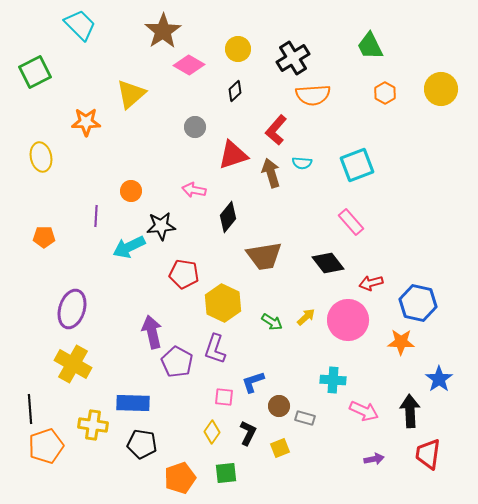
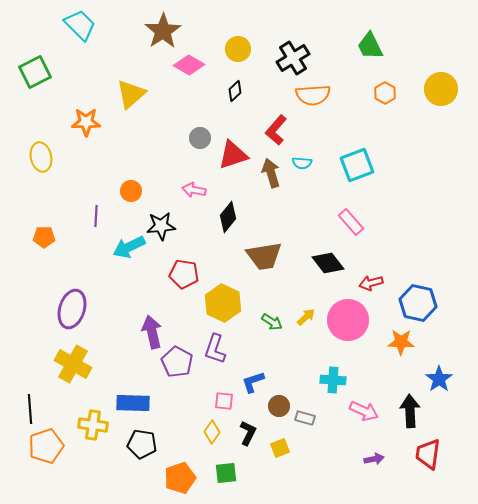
gray circle at (195, 127): moved 5 px right, 11 px down
pink square at (224, 397): moved 4 px down
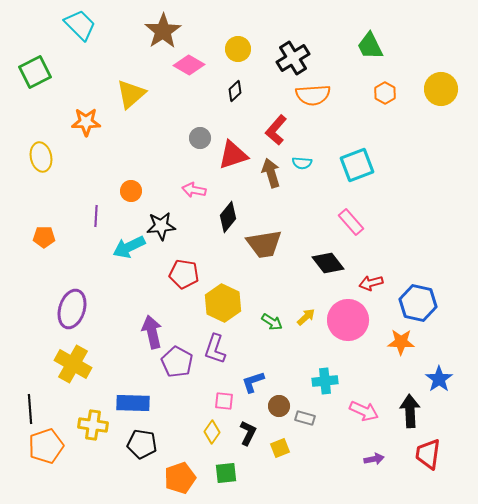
brown trapezoid at (264, 256): moved 12 px up
cyan cross at (333, 380): moved 8 px left, 1 px down; rotated 10 degrees counterclockwise
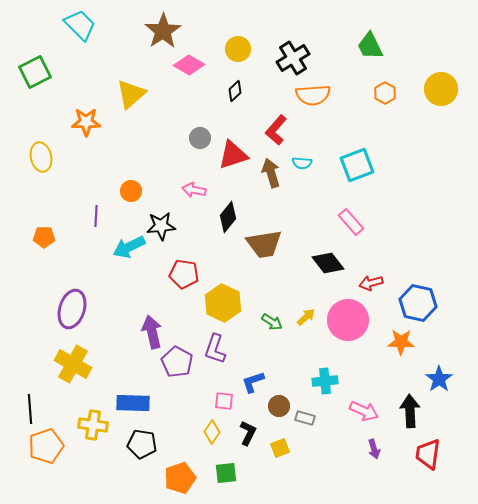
purple arrow at (374, 459): moved 10 px up; rotated 84 degrees clockwise
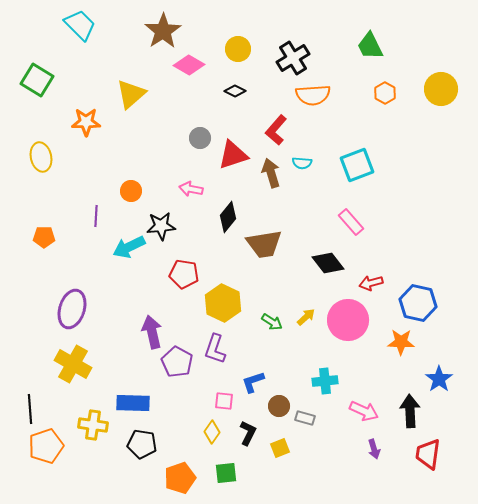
green square at (35, 72): moved 2 px right, 8 px down; rotated 32 degrees counterclockwise
black diamond at (235, 91): rotated 70 degrees clockwise
pink arrow at (194, 190): moved 3 px left, 1 px up
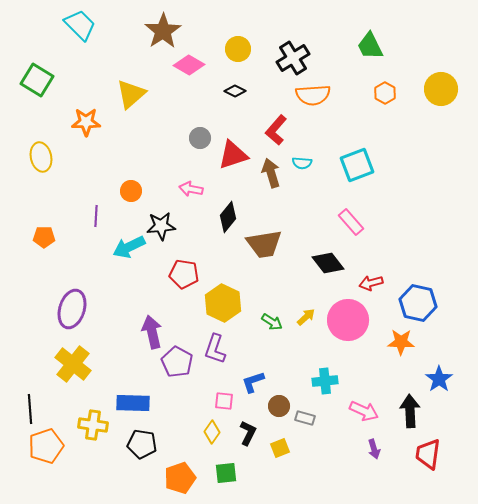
yellow cross at (73, 364): rotated 9 degrees clockwise
